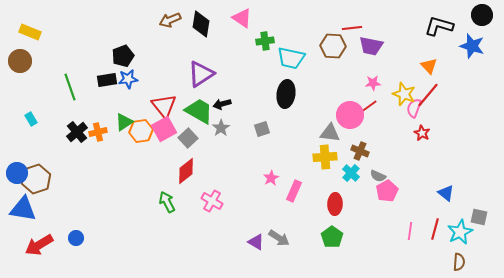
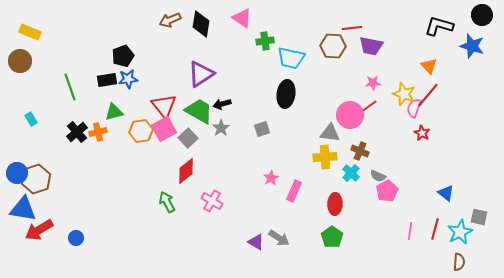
green triangle at (124, 122): moved 10 px left, 10 px up; rotated 18 degrees clockwise
red arrow at (39, 245): moved 15 px up
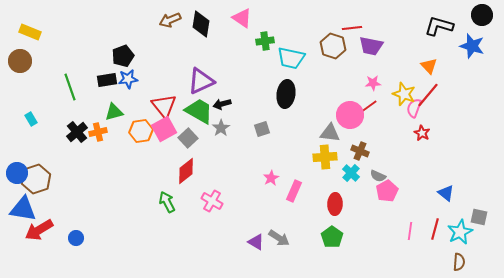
brown hexagon at (333, 46): rotated 15 degrees clockwise
purple triangle at (201, 74): moved 7 px down; rotated 8 degrees clockwise
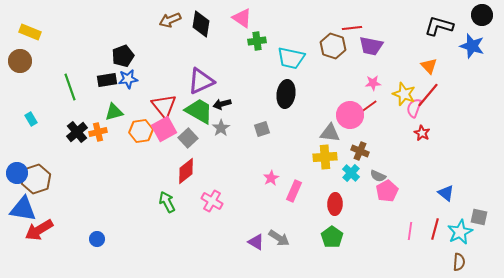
green cross at (265, 41): moved 8 px left
blue circle at (76, 238): moved 21 px right, 1 px down
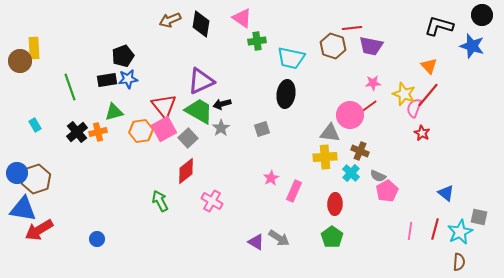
yellow rectangle at (30, 32): moved 4 px right, 16 px down; rotated 65 degrees clockwise
cyan rectangle at (31, 119): moved 4 px right, 6 px down
green arrow at (167, 202): moved 7 px left, 1 px up
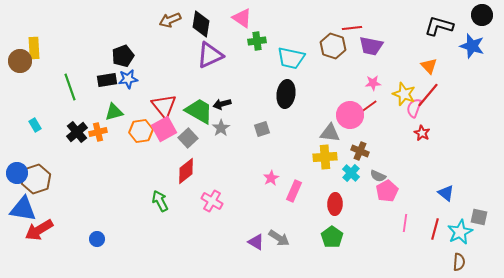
purple triangle at (201, 81): moved 9 px right, 26 px up
pink line at (410, 231): moved 5 px left, 8 px up
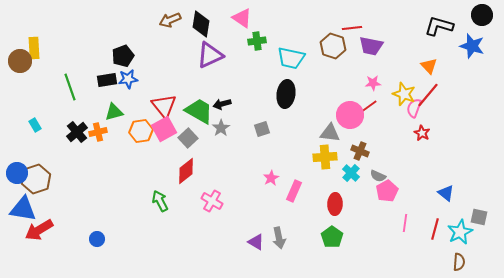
gray arrow at (279, 238): rotated 45 degrees clockwise
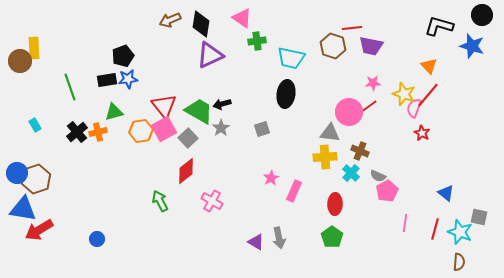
pink circle at (350, 115): moved 1 px left, 3 px up
cyan star at (460, 232): rotated 25 degrees counterclockwise
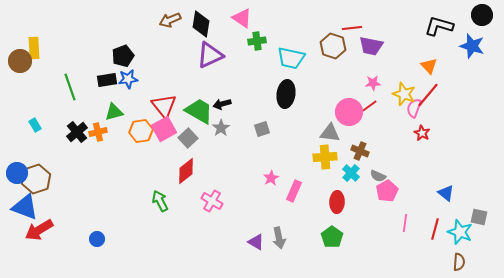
red ellipse at (335, 204): moved 2 px right, 2 px up
blue triangle at (23, 209): moved 2 px right, 2 px up; rotated 12 degrees clockwise
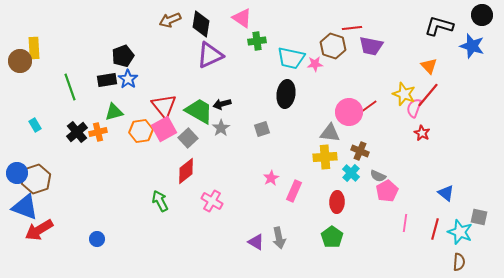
blue star at (128, 79): rotated 30 degrees counterclockwise
pink star at (373, 83): moved 58 px left, 19 px up
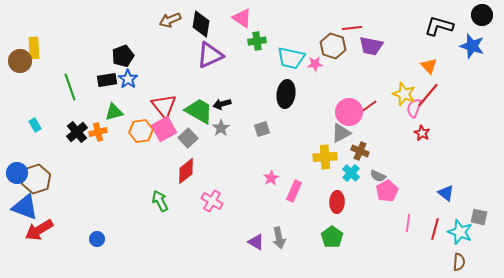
gray triangle at (330, 133): moved 11 px right; rotated 35 degrees counterclockwise
pink line at (405, 223): moved 3 px right
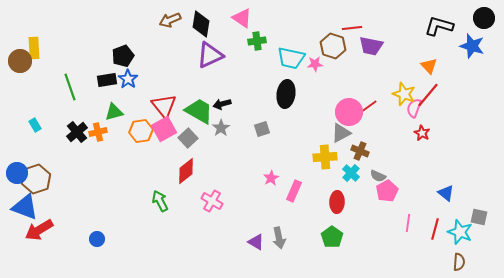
black circle at (482, 15): moved 2 px right, 3 px down
